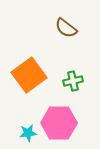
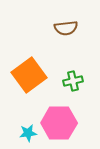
brown semicircle: rotated 45 degrees counterclockwise
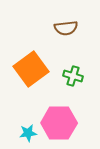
orange square: moved 2 px right, 6 px up
green cross: moved 5 px up; rotated 30 degrees clockwise
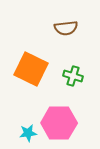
orange square: rotated 28 degrees counterclockwise
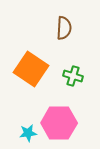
brown semicircle: moved 2 px left; rotated 80 degrees counterclockwise
orange square: rotated 8 degrees clockwise
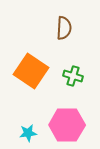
orange square: moved 2 px down
pink hexagon: moved 8 px right, 2 px down
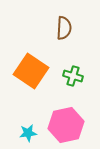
pink hexagon: moved 1 px left; rotated 12 degrees counterclockwise
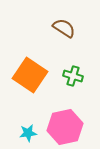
brown semicircle: rotated 60 degrees counterclockwise
orange square: moved 1 px left, 4 px down
pink hexagon: moved 1 px left, 2 px down
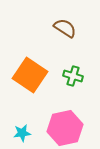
brown semicircle: moved 1 px right
pink hexagon: moved 1 px down
cyan star: moved 6 px left
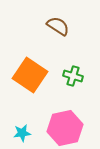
brown semicircle: moved 7 px left, 2 px up
